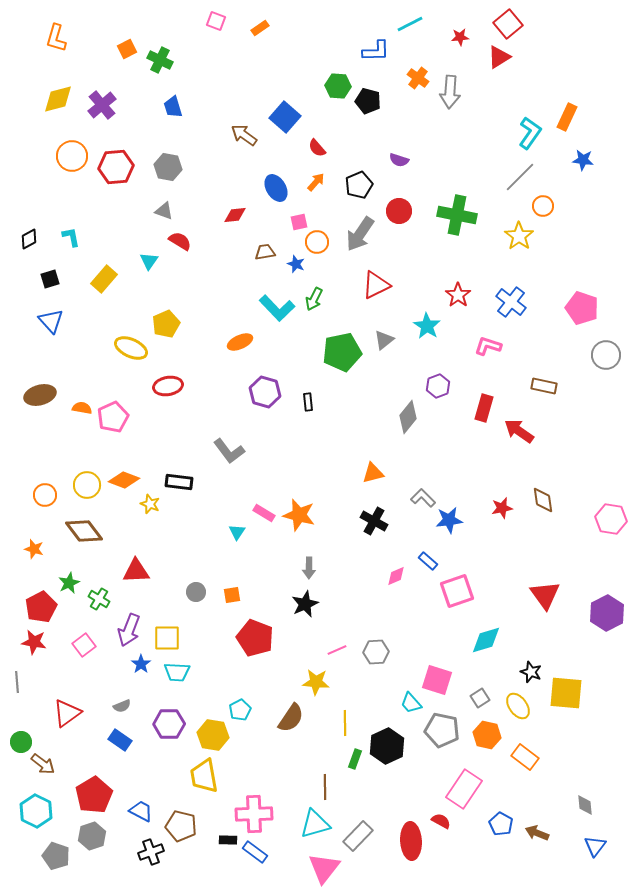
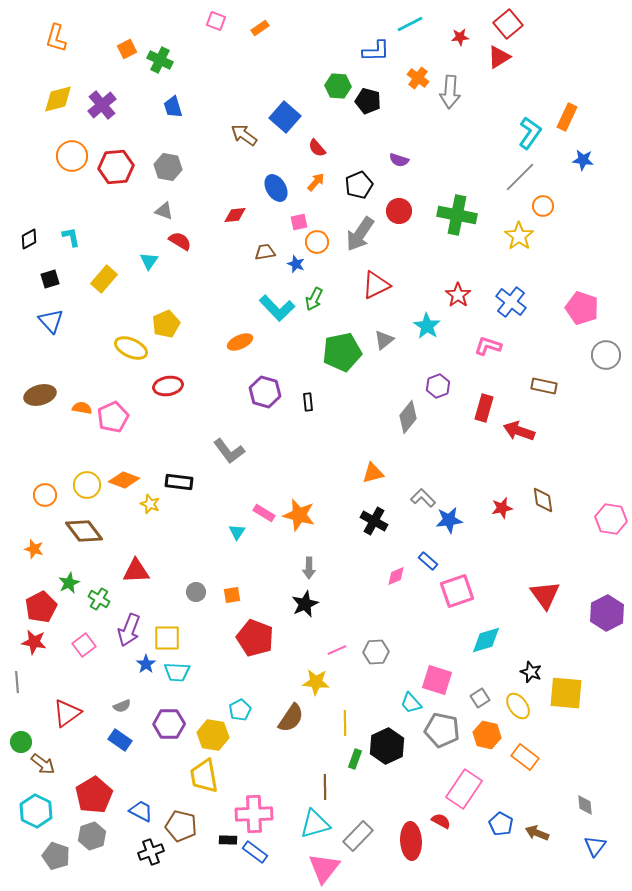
red arrow at (519, 431): rotated 16 degrees counterclockwise
blue star at (141, 664): moved 5 px right
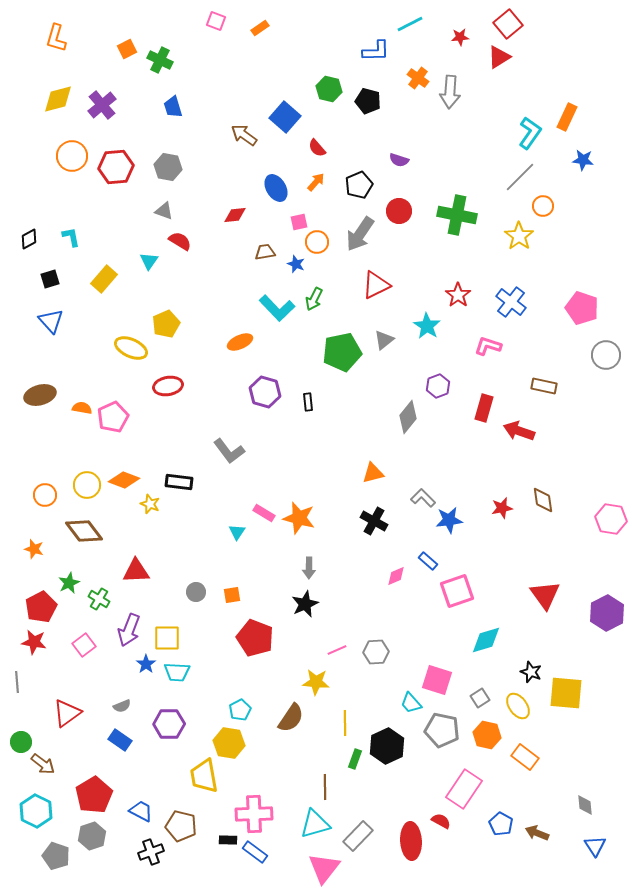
green hexagon at (338, 86): moved 9 px left, 3 px down; rotated 10 degrees clockwise
orange star at (299, 515): moved 3 px down
yellow hexagon at (213, 735): moved 16 px right, 8 px down
blue triangle at (595, 846): rotated 10 degrees counterclockwise
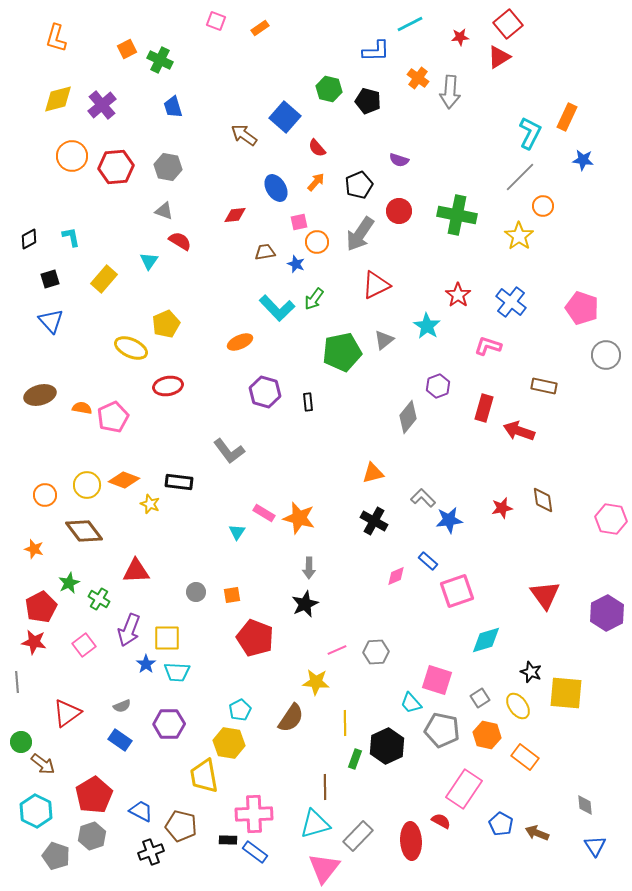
cyan L-shape at (530, 133): rotated 8 degrees counterclockwise
green arrow at (314, 299): rotated 10 degrees clockwise
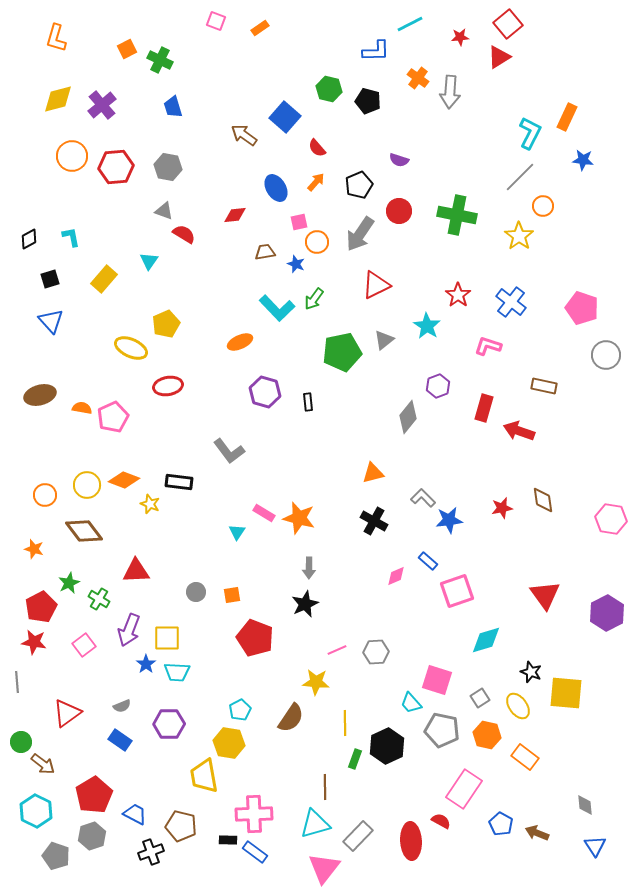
red semicircle at (180, 241): moved 4 px right, 7 px up
blue trapezoid at (141, 811): moved 6 px left, 3 px down
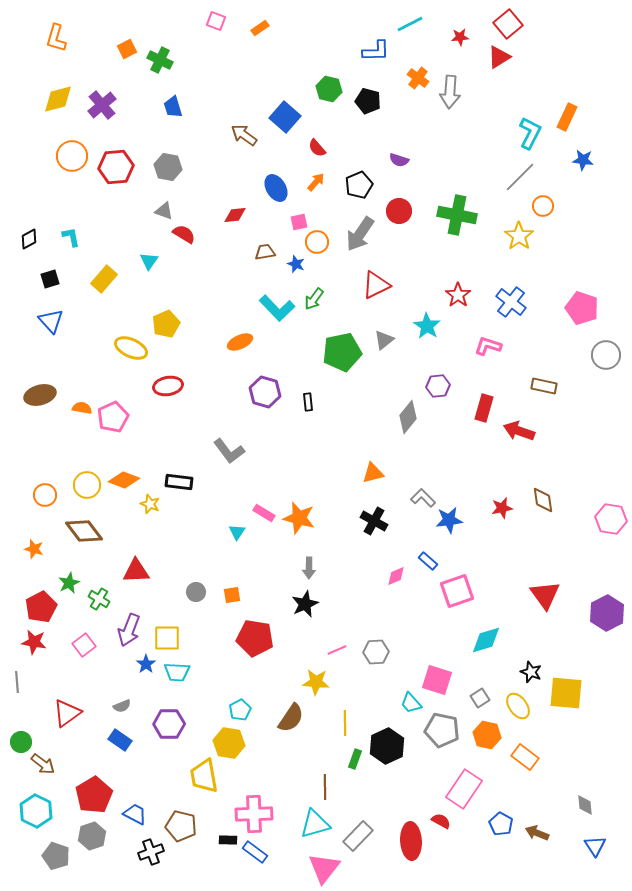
purple hexagon at (438, 386): rotated 15 degrees clockwise
red pentagon at (255, 638): rotated 12 degrees counterclockwise
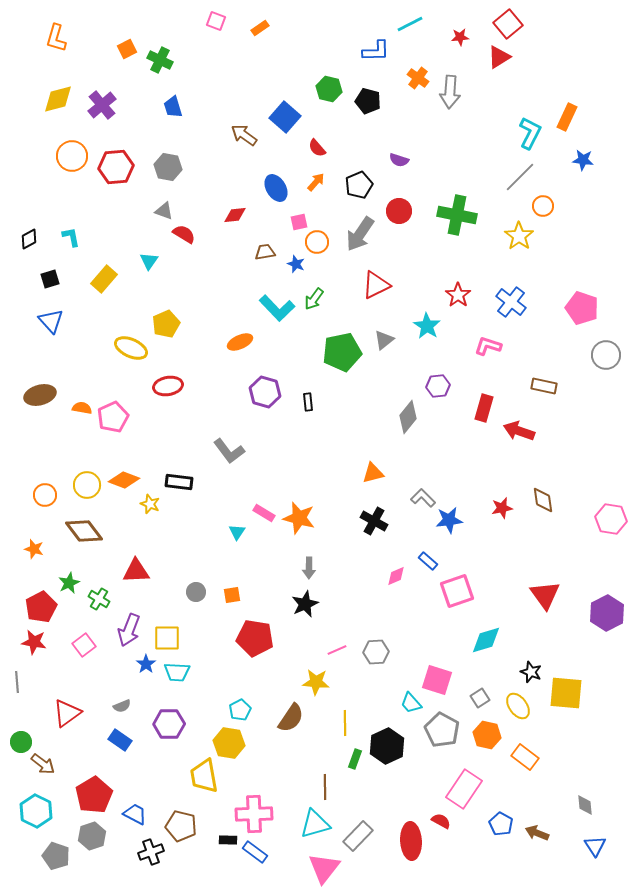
gray pentagon at (442, 730): rotated 16 degrees clockwise
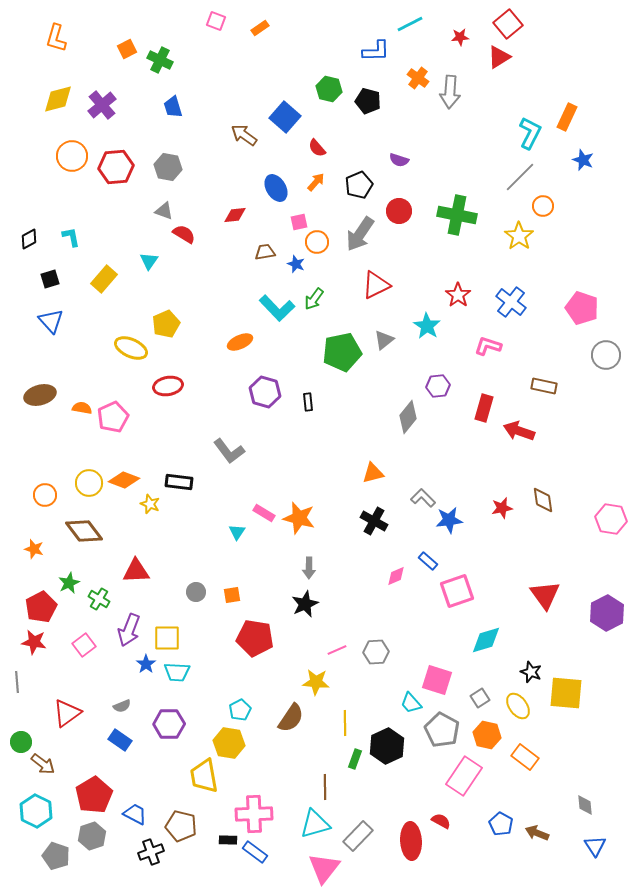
blue star at (583, 160): rotated 15 degrees clockwise
yellow circle at (87, 485): moved 2 px right, 2 px up
pink rectangle at (464, 789): moved 13 px up
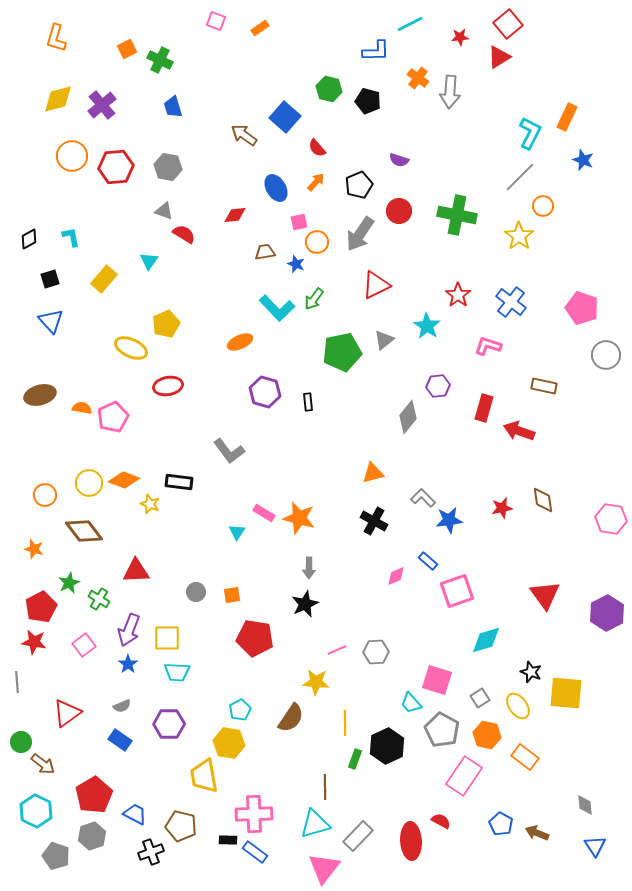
blue star at (146, 664): moved 18 px left
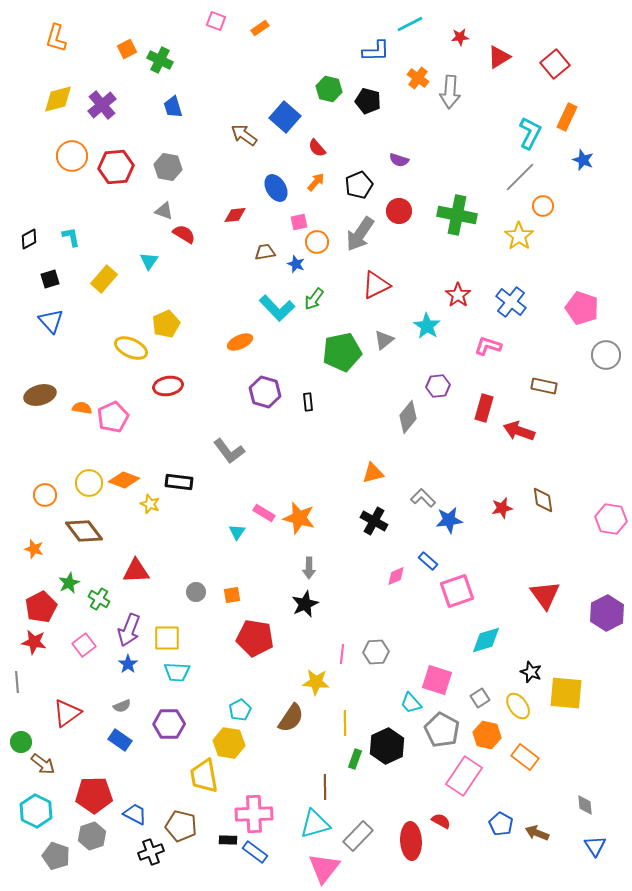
red square at (508, 24): moved 47 px right, 40 px down
pink line at (337, 650): moved 5 px right, 4 px down; rotated 60 degrees counterclockwise
red pentagon at (94, 795): rotated 30 degrees clockwise
